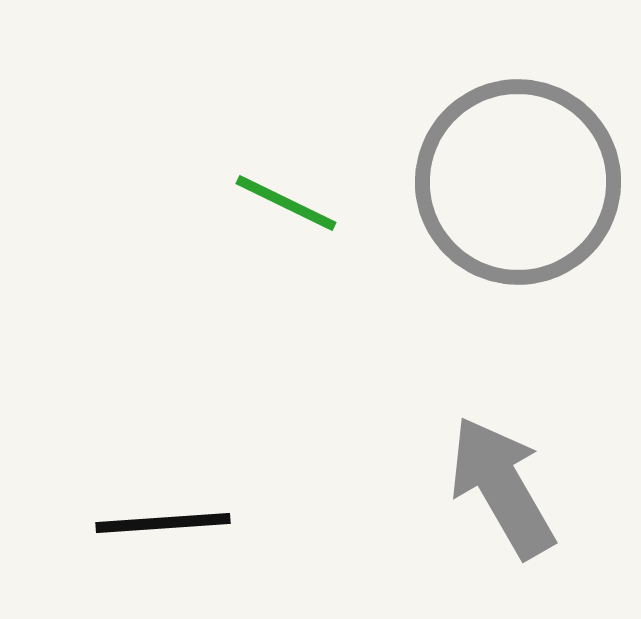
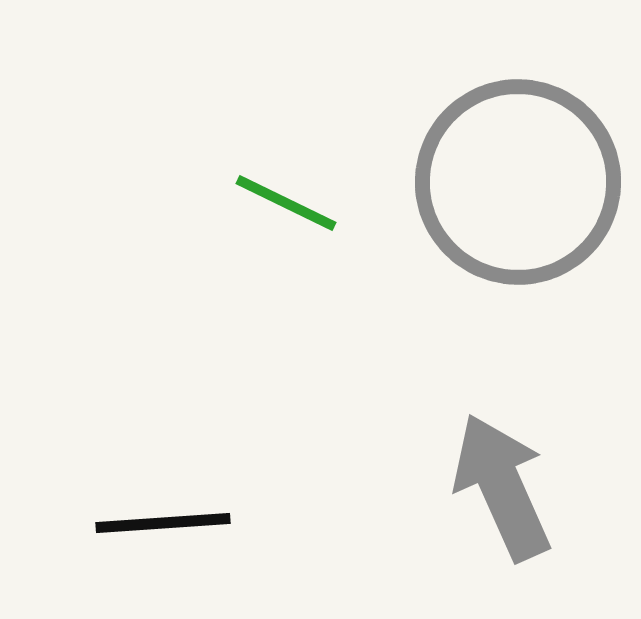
gray arrow: rotated 6 degrees clockwise
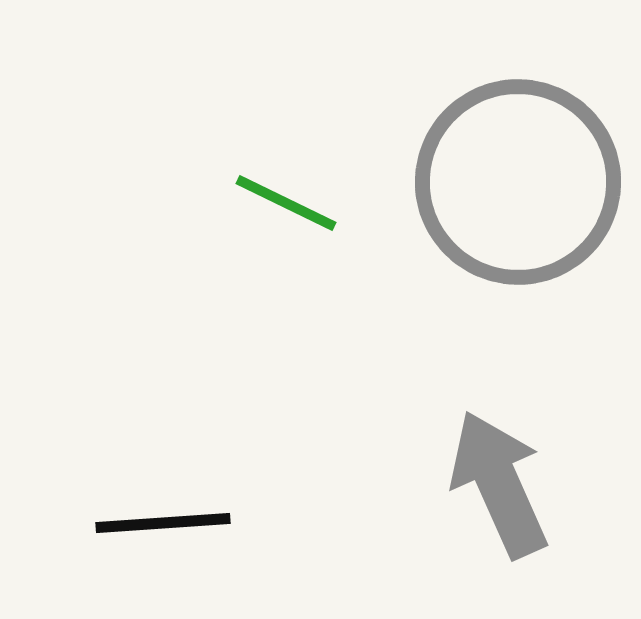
gray arrow: moved 3 px left, 3 px up
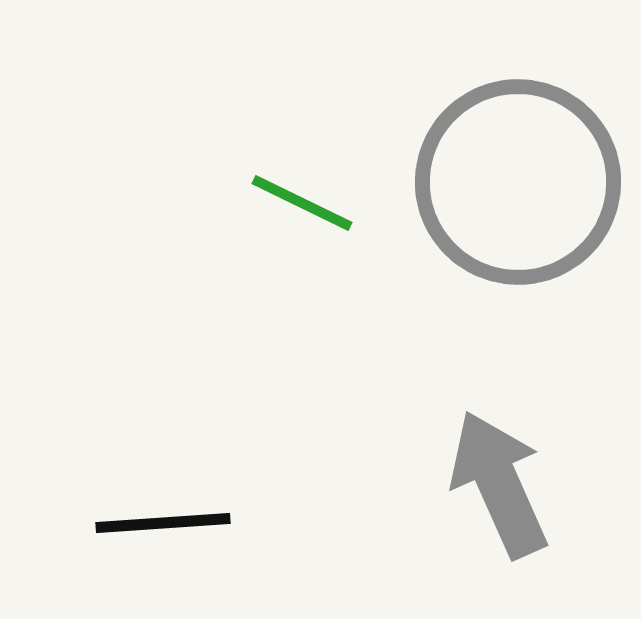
green line: moved 16 px right
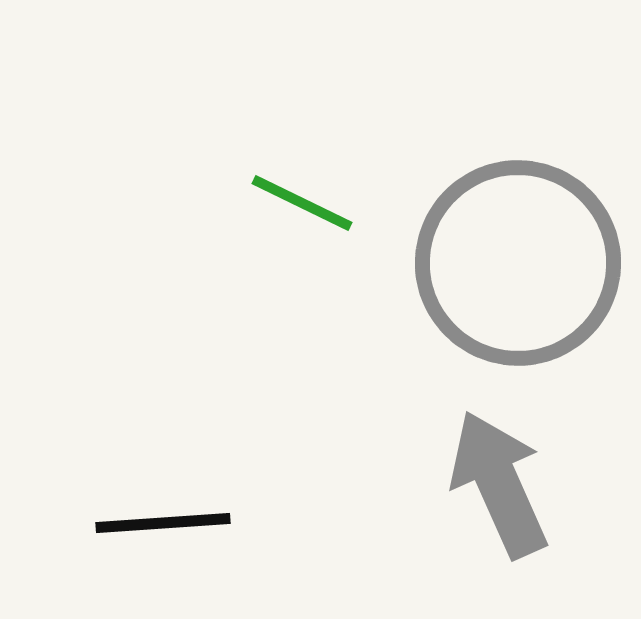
gray circle: moved 81 px down
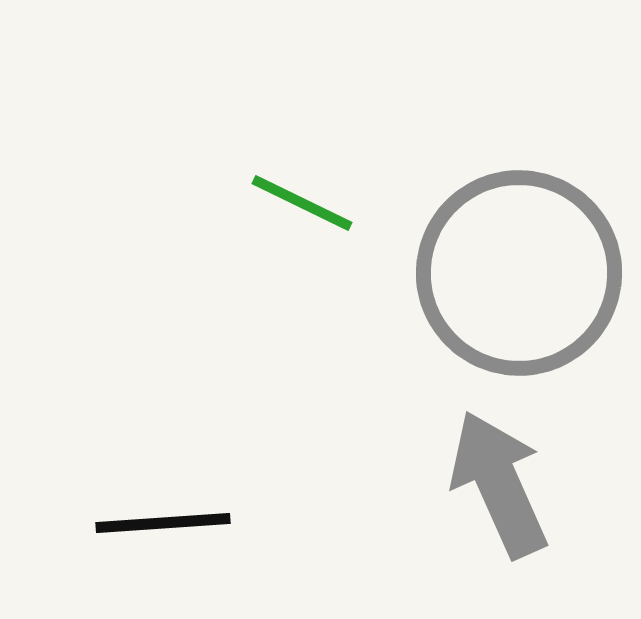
gray circle: moved 1 px right, 10 px down
